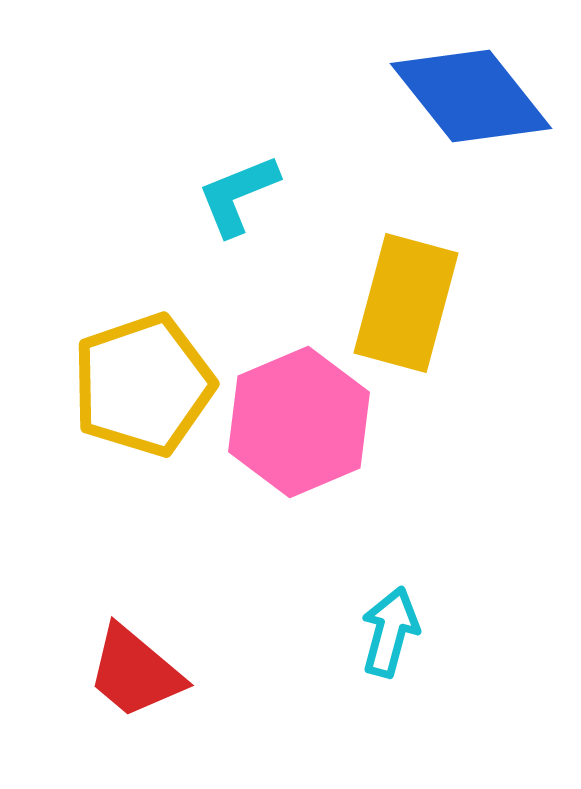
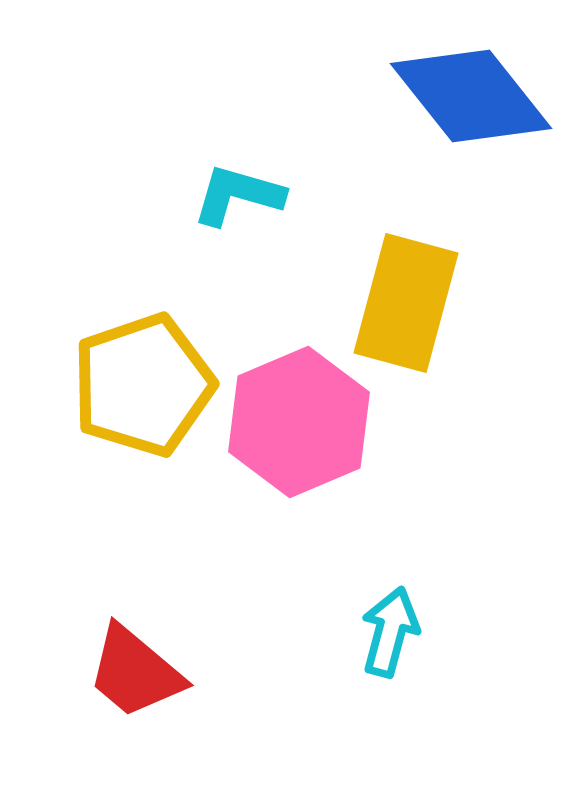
cyan L-shape: rotated 38 degrees clockwise
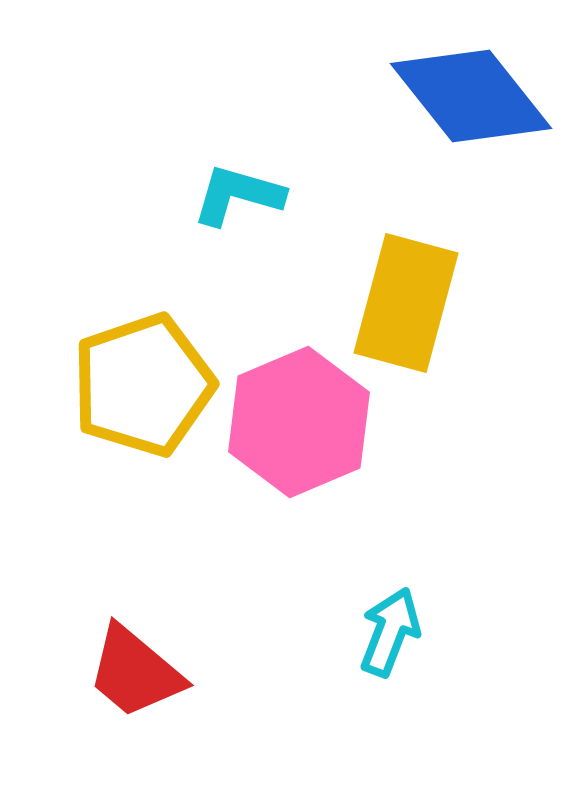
cyan arrow: rotated 6 degrees clockwise
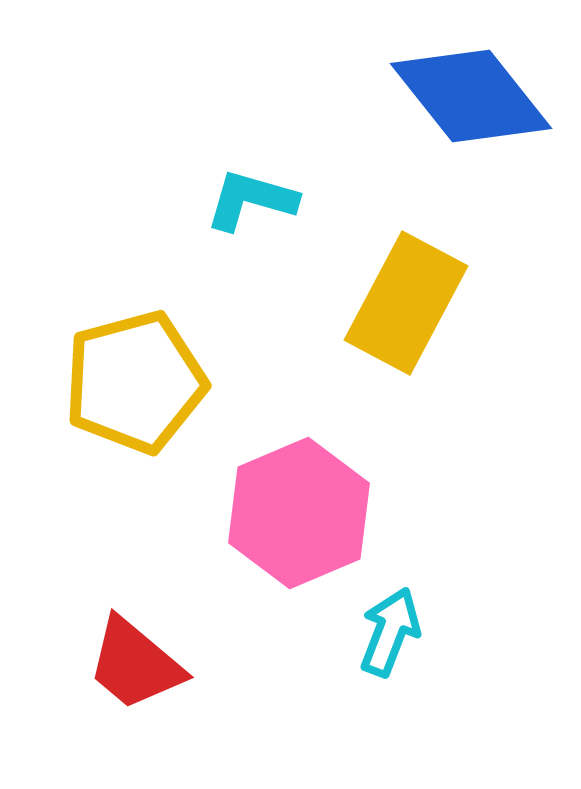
cyan L-shape: moved 13 px right, 5 px down
yellow rectangle: rotated 13 degrees clockwise
yellow pentagon: moved 8 px left, 3 px up; rotated 4 degrees clockwise
pink hexagon: moved 91 px down
red trapezoid: moved 8 px up
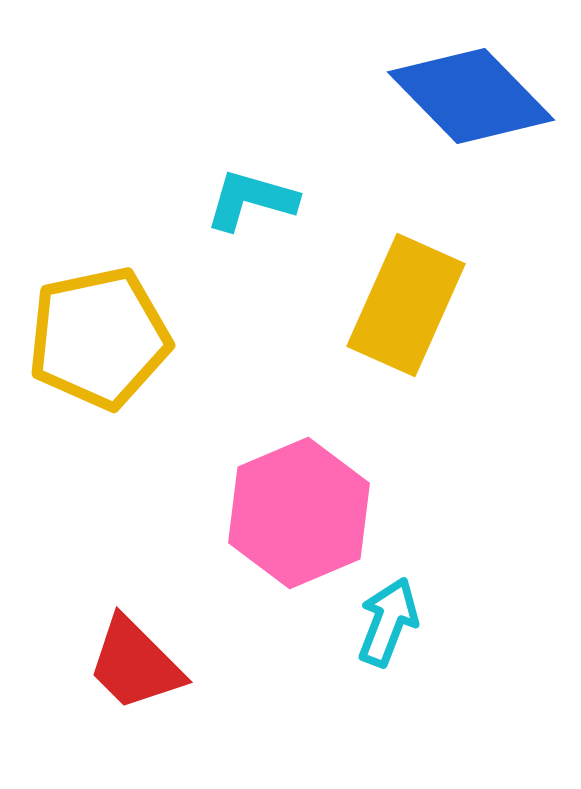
blue diamond: rotated 6 degrees counterclockwise
yellow rectangle: moved 2 px down; rotated 4 degrees counterclockwise
yellow pentagon: moved 36 px left, 44 px up; rotated 3 degrees clockwise
cyan arrow: moved 2 px left, 10 px up
red trapezoid: rotated 5 degrees clockwise
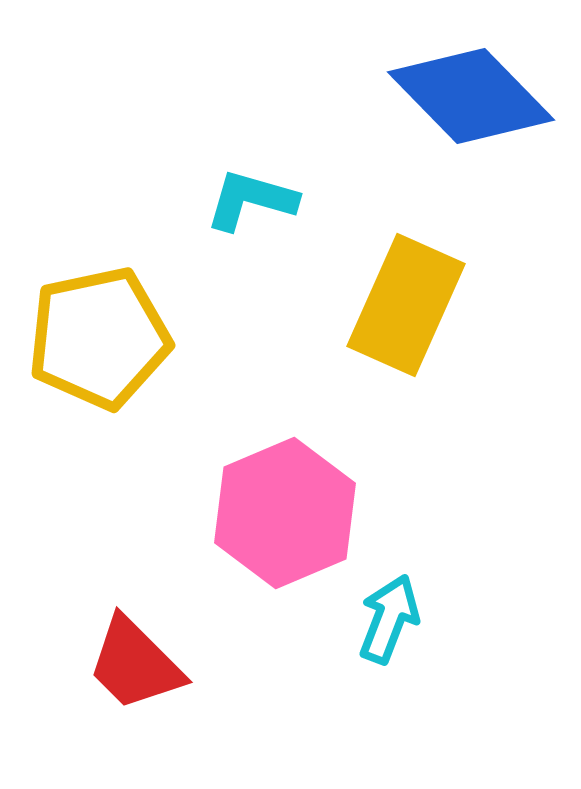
pink hexagon: moved 14 px left
cyan arrow: moved 1 px right, 3 px up
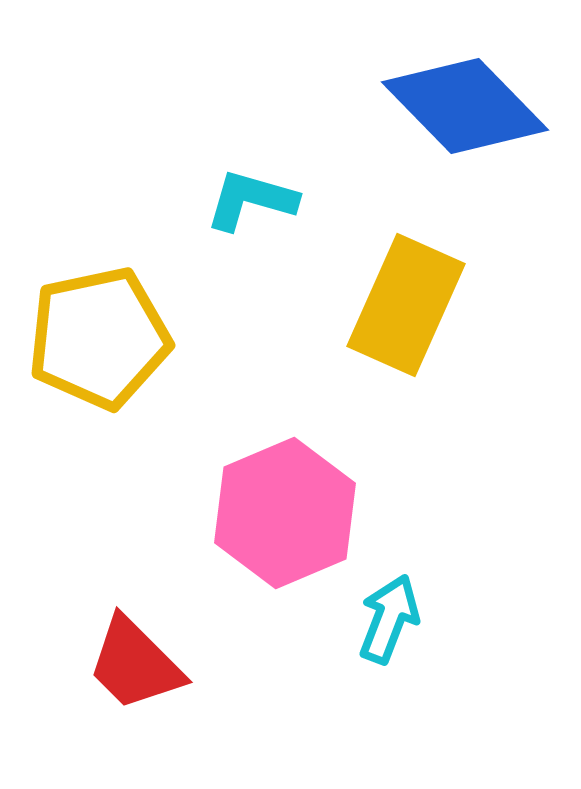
blue diamond: moved 6 px left, 10 px down
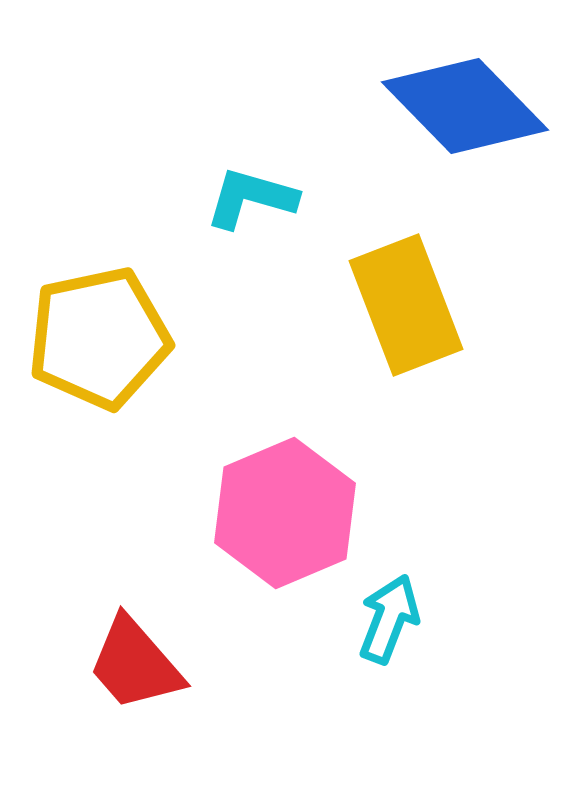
cyan L-shape: moved 2 px up
yellow rectangle: rotated 45 degrees counterclockwise
red trapezoid: rotated 4 degrees clockwise
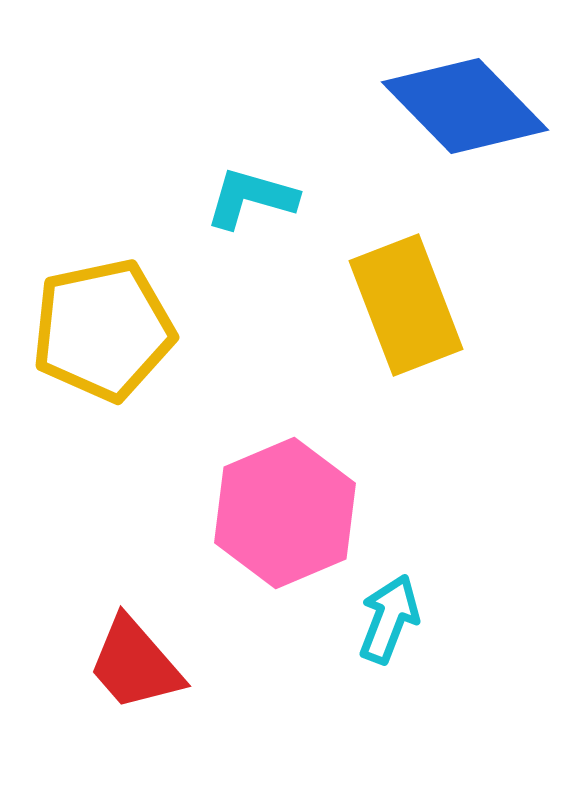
yellow pentagon: moved 4 px right, 8 px up
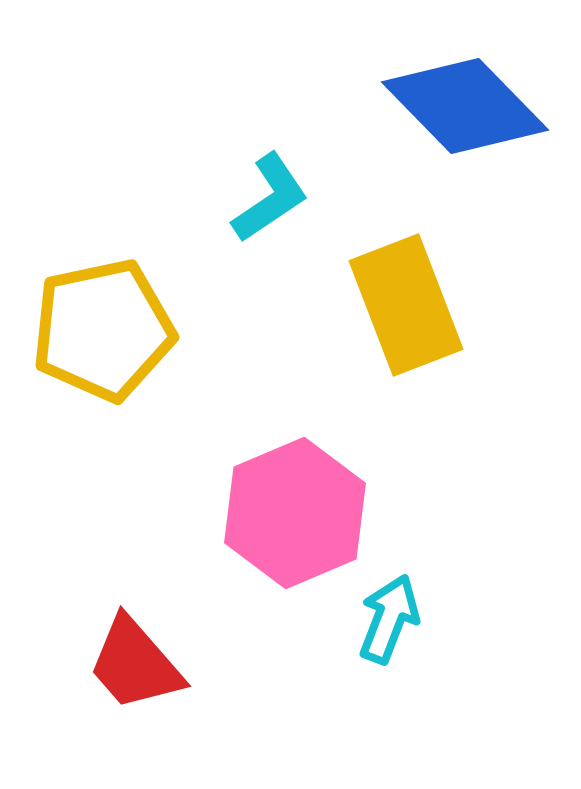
cyan L-shape: moved 19 px right; rotated 130 degrees clockwise
pink hexagon: moved 10 px right
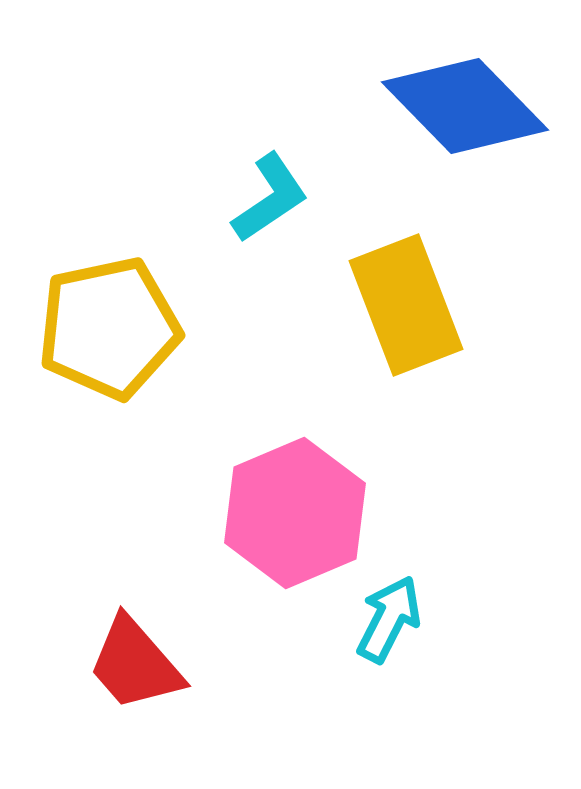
yellow pentagon: moved 6 px right, 2 px up
cyan arrow: rotated 6 degrees clockwise
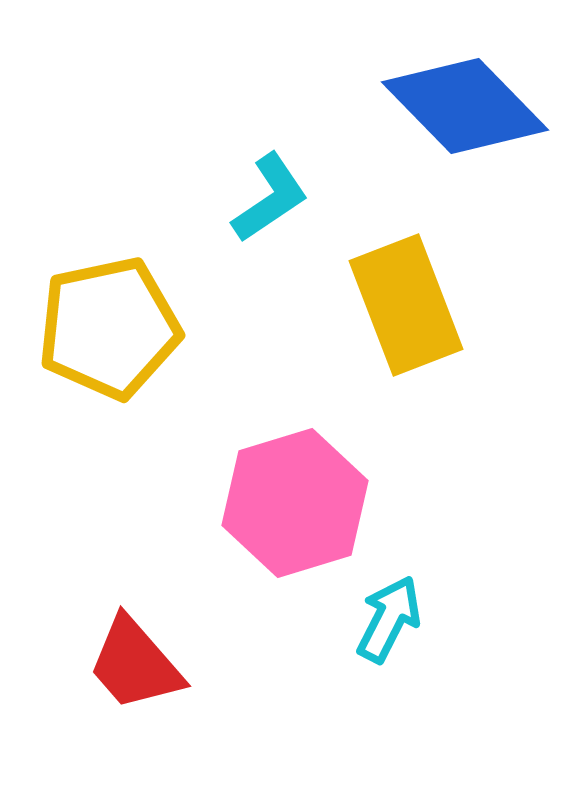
pink hexagon: moved 10 px up; rotated 6 degrees clockwise
